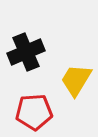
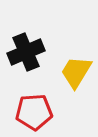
yellow trapezoid: moved 8 px up
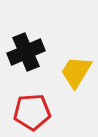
red pentagon: moved 2 px left
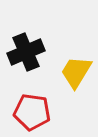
red pentagon: rotated 12 degrees clockwise
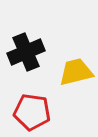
yellow trapezoid: rotated 45 degrees clockwise
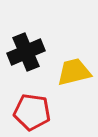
yellow trapezoid: moved 2 px left
